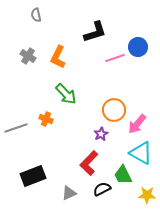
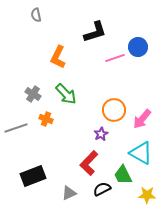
gray cross: moved 5 px right, 38 px down
pink arrow: moved 5 px right, 5 px up
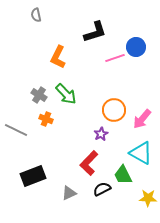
blue circle: moved 2 px left
gray cross: moved 6 px right, 1 px down
gray line: moved 2 px down; rotated 45 degrees clockwise
yellow star: moved 1 px right, 3 px down
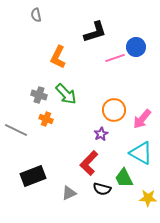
gray cross: rotated 14 degrees counterclockwise
green trapezoid: moved 1 px right, 3 px down
black semicircle: rotated 138 degrees counterclockwise
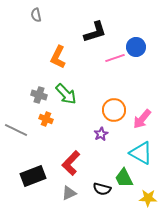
red L-shape: moved 18 px left
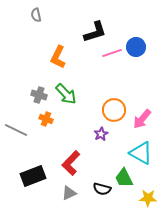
pink line: moved 3 px left, 5 px up
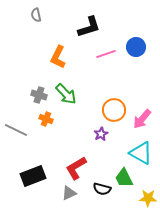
black L-shape: moved 6 px left, 5 px up
pink line: moved 6 px left, 1 px down
red L-shape: moved 5 px right, 5 px down; rotated 15 degrees clockwise
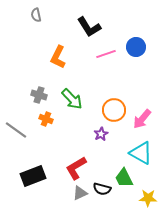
black L-shape: rotated 75 degrees clockwise
green arrow: moved 6 px right, 5 px down
gray line: rotated 10 degrees clockwise
gray triangle: moved 11 px right
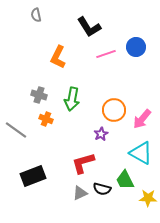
green arrow: rotated 55 degrees clockwise
red L-shape: moved 7 px right, 5 px up; rotated 15 degrees clockwise
green trapezoid: moved 1 px right, 2 px down
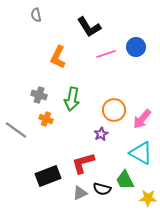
black rectangle: moved 15 px right
